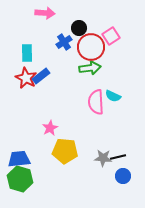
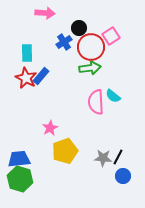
blue rectangle: rotated 12 degrees counterclockwise
cyan semicircle: rotated 14 degrees clockwise
yellow pentagon: rotated 25 degrees counterclockwise
black line: rotated 49 degrees counterclockwise
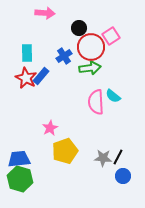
blue cross: moved 14 px down
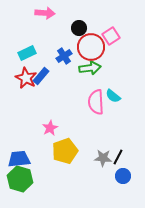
cyan rectangle: rotated 66 degrees clockwise
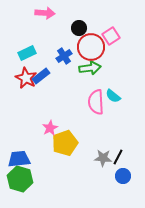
blue rectangle: rotated 12 degrees clockwise
yellow pentagon: moved 8 px up
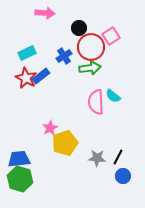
gray star: moved 6 px left
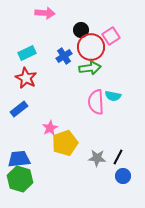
black circle: moved 2 px right, 2 px down
blue rectangle: moved 22 px left, 33 px down
cyan semicircle: rotated 28 degrees counterclockwise
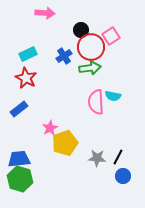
cyan rectangle: moved 1 px right, 1 px down
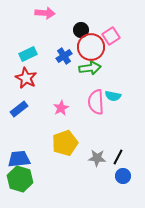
pink star: moved 11 px right, 20 px up
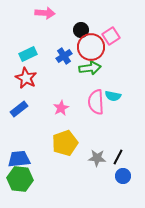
green hexagon: rotated 10 degrees counterclockwise
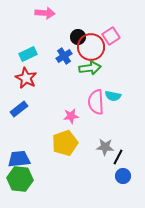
black circle: moved 3 px left, 7 px down
pink star: moved 10 px right, 8 px down; rotated 21 degrees clockwise
gray star: moved 8 px right, 11 px up
